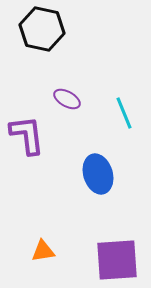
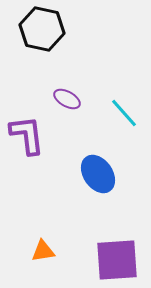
cyan line: rotated 20 degrees counterclockwise
blue ellipse: rotated 18 degrees counterclockwise
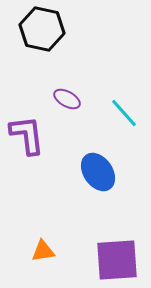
blue ellipse: moved 2 px up
